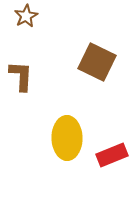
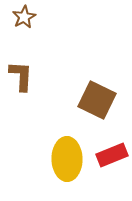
brown star: moved 2 px left, 1 px down
brown square: moved 38 px down
yellow ellipse: moved 21 px down
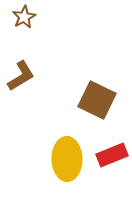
brown L-shape: rotated 56 degrees clockwise
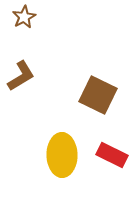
brown square: moved 1 px right, 5 px up
red rectangle: rotated 48 degrees clockwise
yellow ellipse: moved 5 px left, 4 px up
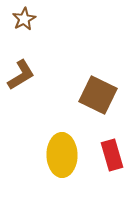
brown star: moved 2 px down
brown L-shape: moved 1 px up
red rectangle: rotated 48 degrees clockwise
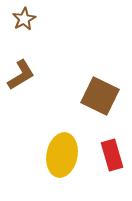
brown square: moved 2 px right, 1 px down
yellow ellipse: rotated 12 degrees clockwise
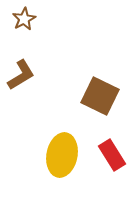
red rectangle: rotated 16 degrees counterclockwise
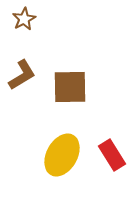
brown L-shape: moved 1 px right
brown square: moved 30 px left, 9 px up; rotated 27 degrees counterclockwise
yellow ellipse: rotated 18 degrees clockwise
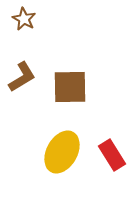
brown star: rotated 15 degrees counterclockwise
brown L-shape: moved 2 px down
yellow ellipse: moved 3 px up
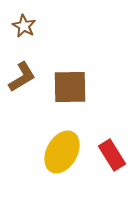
brown star: moved 7 px down
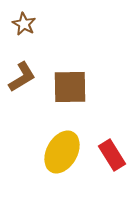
brown star: moved 2 px up
